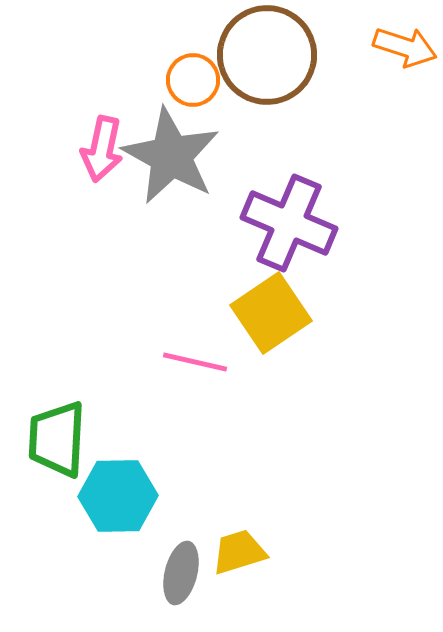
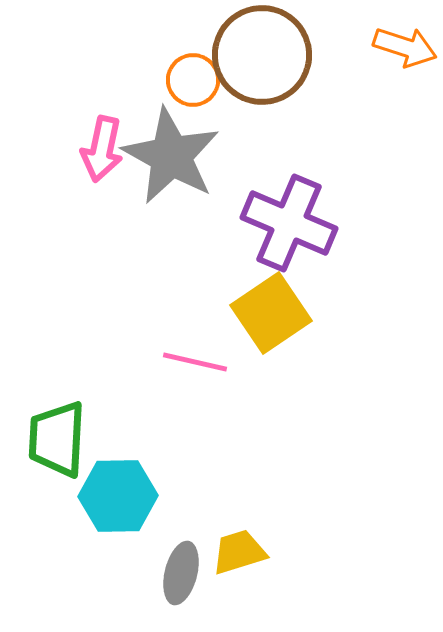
brown circle: moved 5 px left
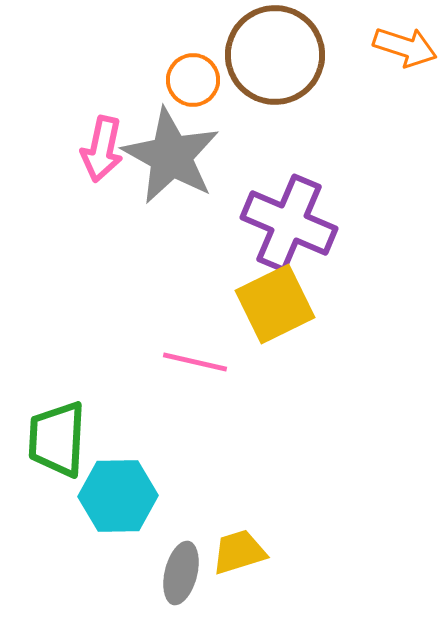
brown circle: moved 13 px right
yellow square: moved 4 px right, 9 px up; rotated 8 degrees clockwise
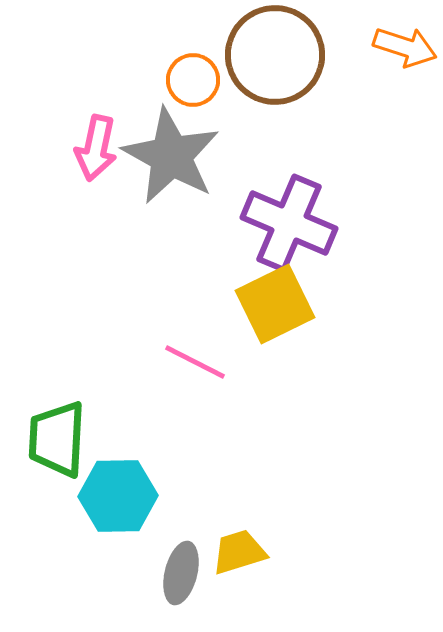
pink arrow: moved 6 px left, 1 px up
pink line: rotated 14 degrees clockwise
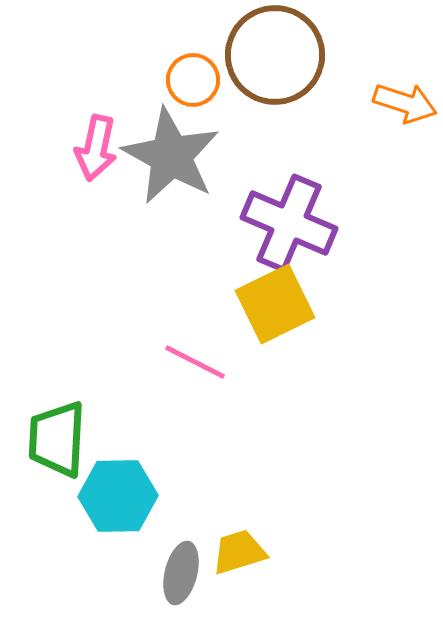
orange arrow: moved 56 px down
